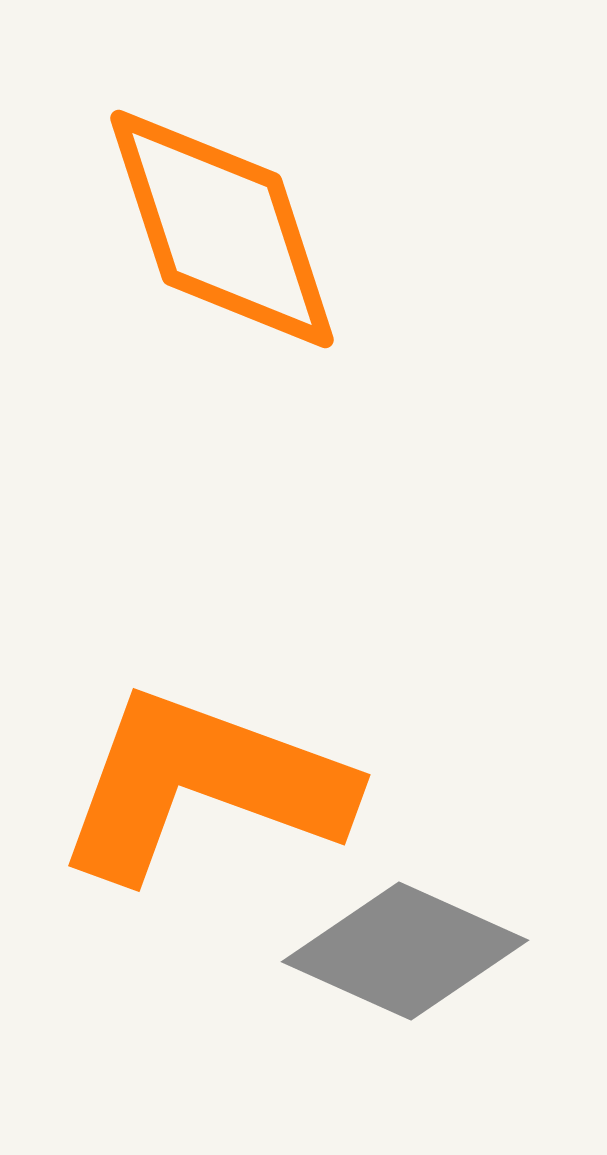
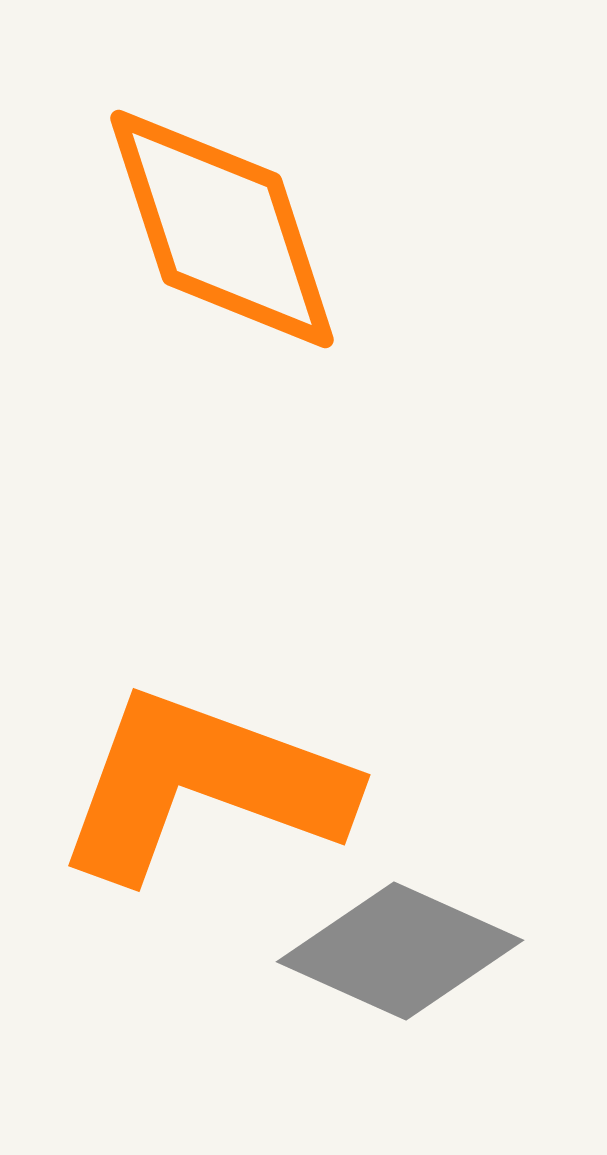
gray diamond: moved 5 px left
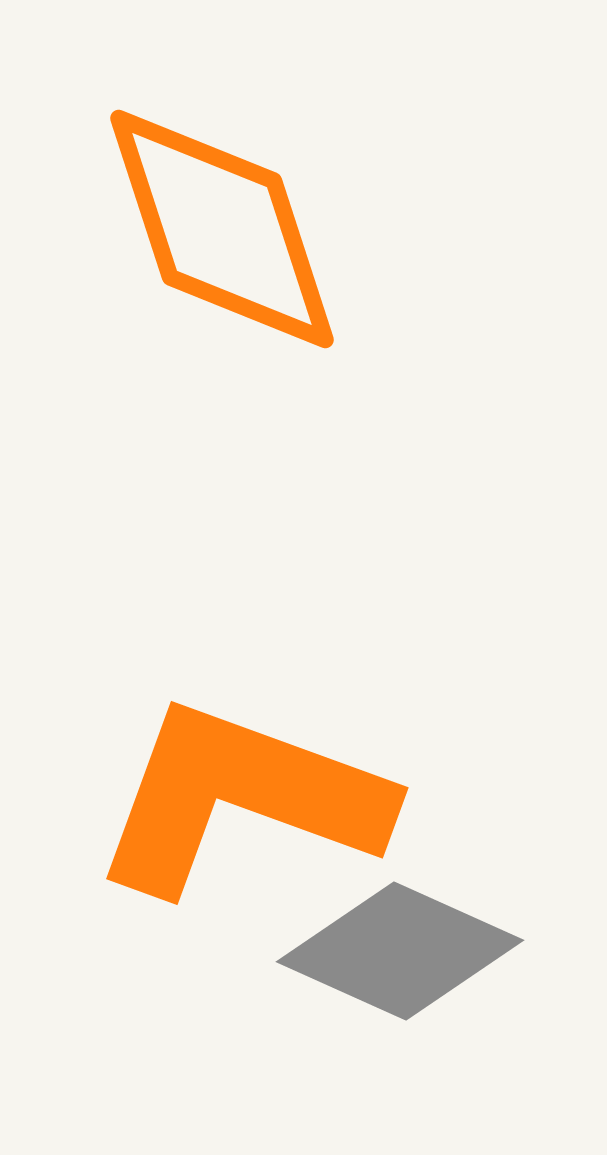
orange L-shape: moved 38 px right, 13 px down
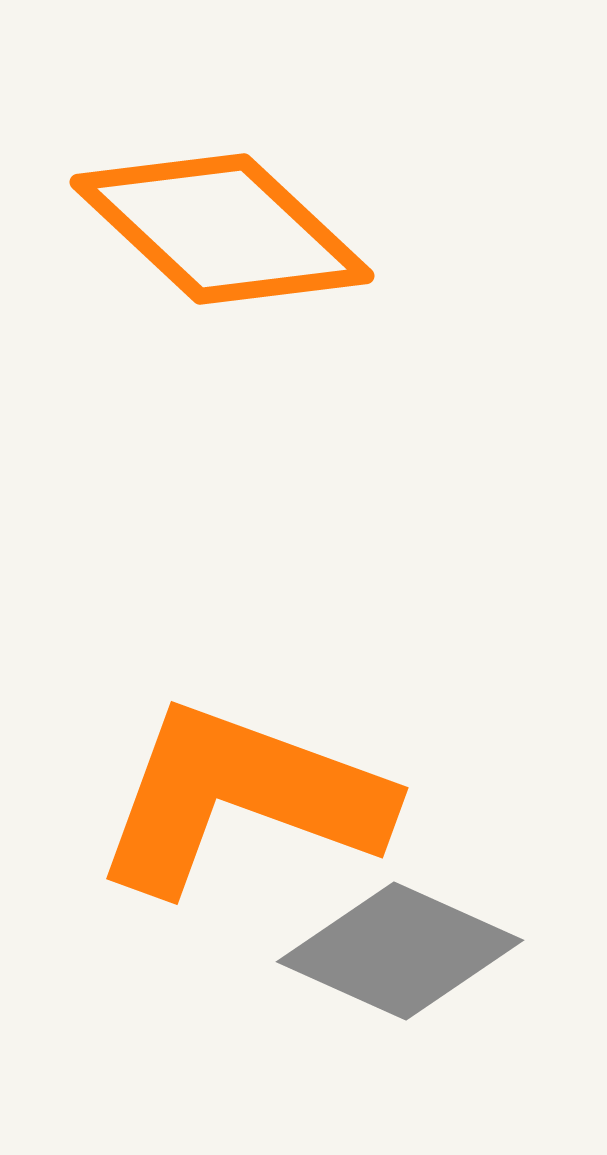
orange diamond: rotated 29 degrees counterclockwise
